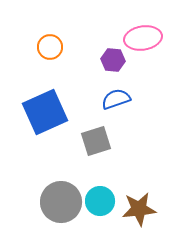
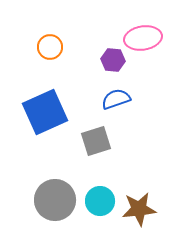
gray circle: moved 6 px left, 2 px up
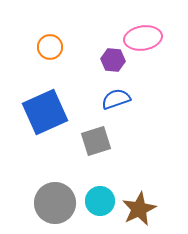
gray circle: moved 3 px down
brown star: rotated 20 degrees counterclockwise
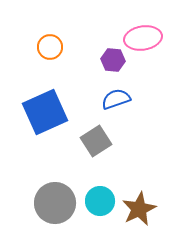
gray square: rotated 16 degrees counterclockwise
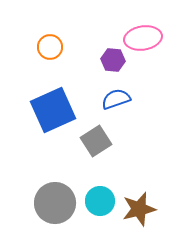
blue square: moved 8 px right, 2 px up
brown star: rotated 12 degrees clockwise
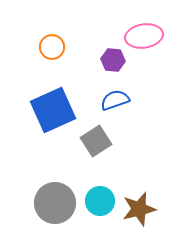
pink ellipse: moved 1 px right, 2 px up
orange circle: moved 2 px right
blue semicircle: moved 1 px left, 1 px down
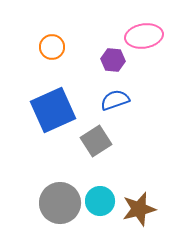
gray circle: moved 5 px right
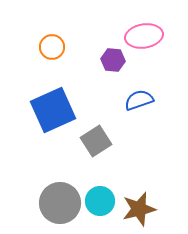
blue semicircle: moved 24 px right
